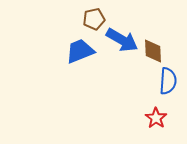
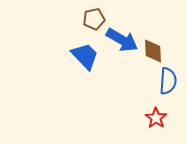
blue trapezoid: moved 5 px right, 5 px down; rotated 68 degrees clockwise
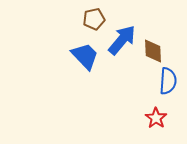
blue arrow: rotated 80 degrees counterclockwise
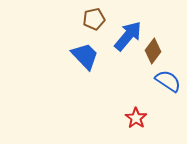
blue arrow: moved 6 px right, 4 px up
brown diamond: rotated 40 degrees clockwise
blue semicircle: rotated 60 degrees counterclockwise
red star: moved 20 px left
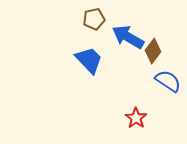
blue arrow: moved 1 px down; rotated 100 degrees counterclockwise
blue trapezoid: moved 4 px right, 4 px down
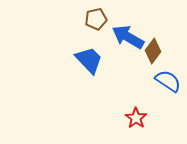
brown pentagon: moved 2 px right
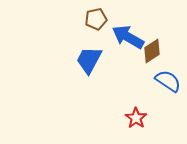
brown diamond: moved 1 px left; rotated 20 degrees clockwise
blue trapezoid: rotated 108 degrees counterclockwise
